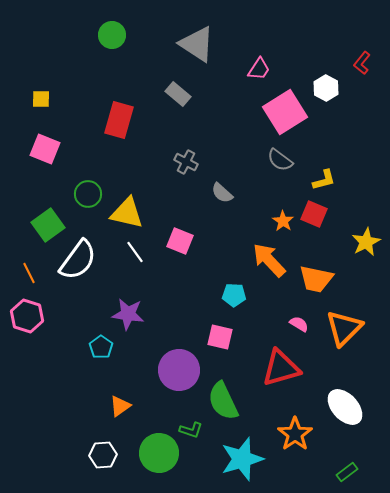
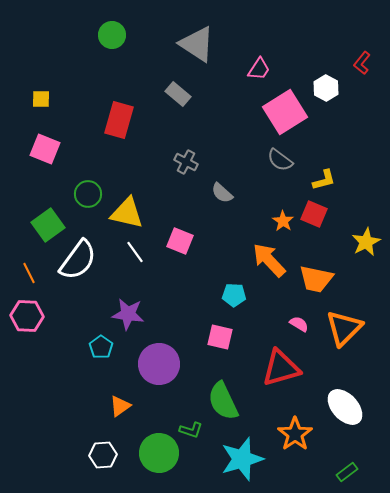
pink hexagon at (27, 316): rotated 16 degrees counterclockwise
purple circle at (179, 370): moved 20 px left, 6 px up
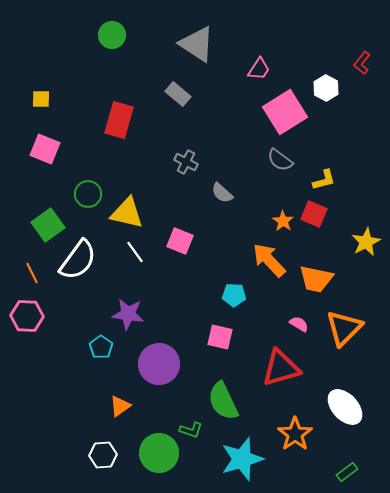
orange line at (29, 273): moved 3 px right
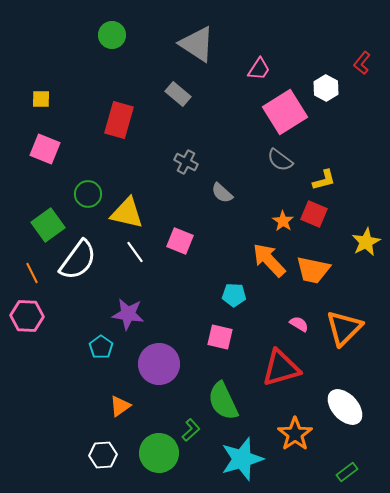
orange trapezoid at (316, 279): moved 3 px left, 9 px up
green L-shape at (191, 430): rotated 60 degrees counterclockwise
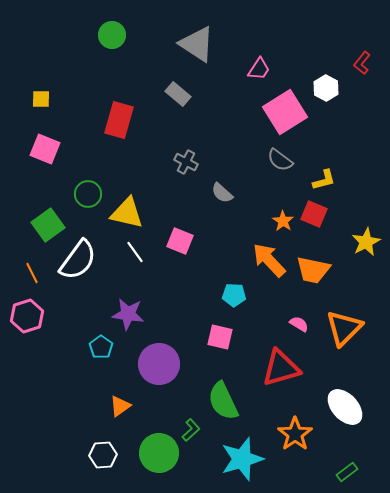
pink hexagon at (27, 316): rotated 20 degrees counterclockwise
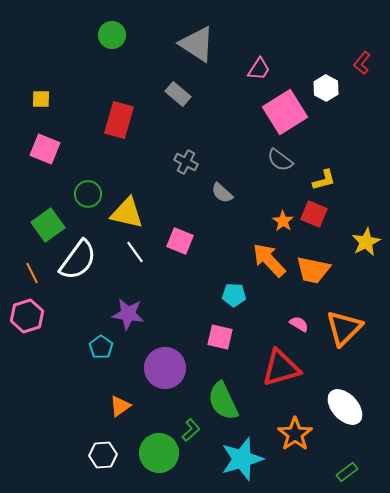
purple circle at (159, 364): moved 6 px right, 4 px down
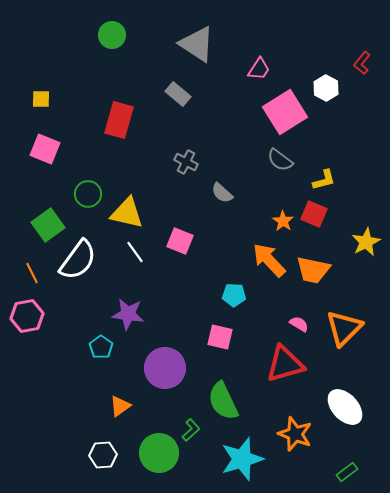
pink hexagon at (27, 316): rotated 8 degrees clockwise
red triangle at (281, 368): moved 4 px right, 4 px up
orange star at (295, 434): rotated 16 degrees counterclockwise
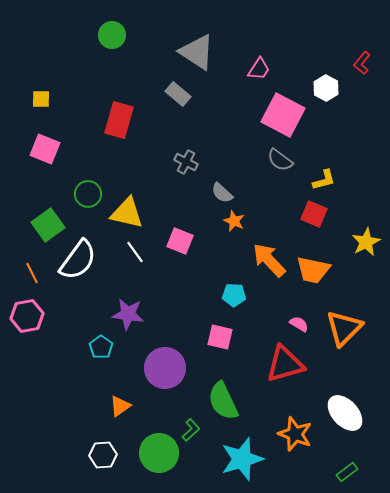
gray triangle at (197, 44): moved 8 px down
pink square at (285, 112): moved 2 px left, 3 px down; rotated 30 degrees counterclockwise
orange star at (283, 221): moved 49 px left; rotated 10 degrees counterclockwise
white ellipse at (345, 407): moved 6 px down
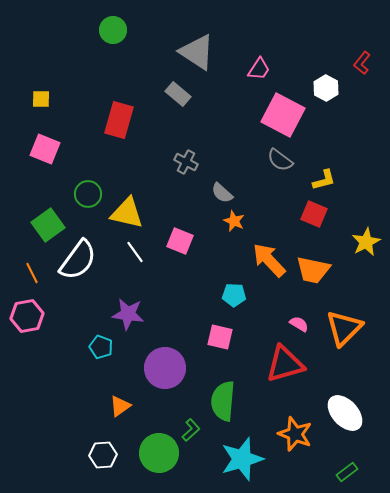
green circle at (112, 35): moved 1 px right, 5 px up
cyan pentagon at (101, 347): rotated 15 degrees counterclockwise
green semicircle at (223, 401): rotated 30 degrees clockwise
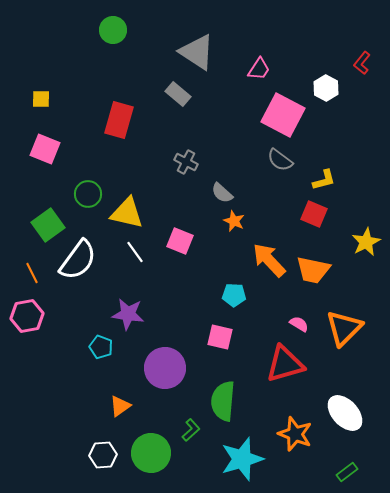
green circle at (159, 453): moved 8 px left
